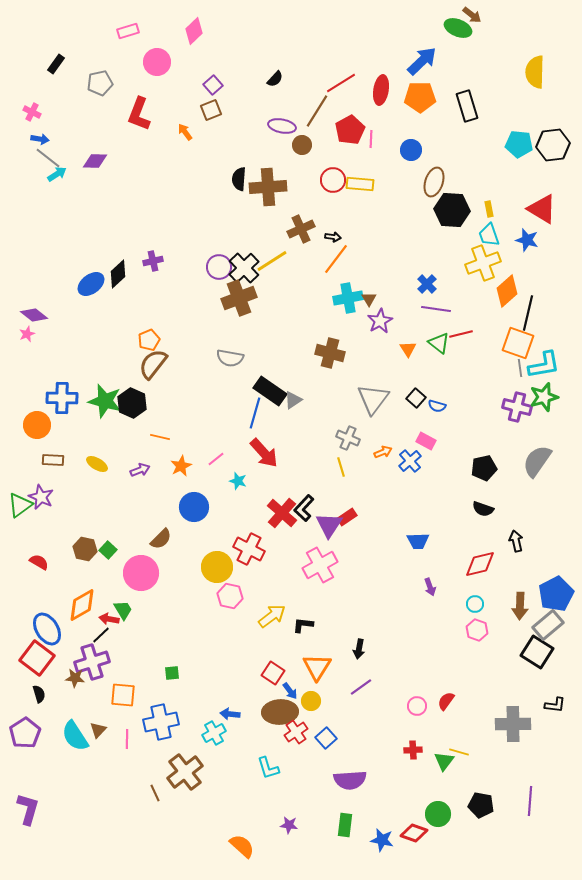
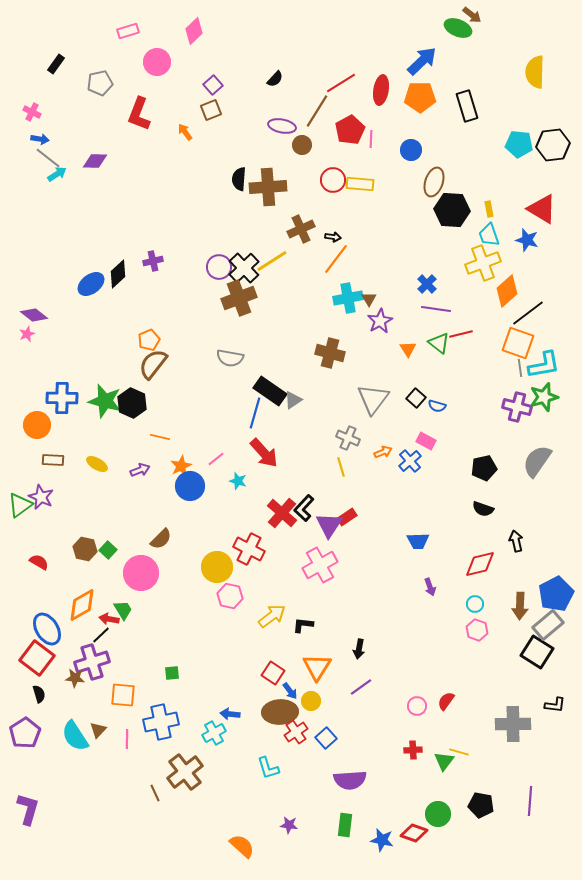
black line at (528, 313): rotated 40 degrees clockwise
blue circle at (194, 507): moved 4 px left, 21 px up
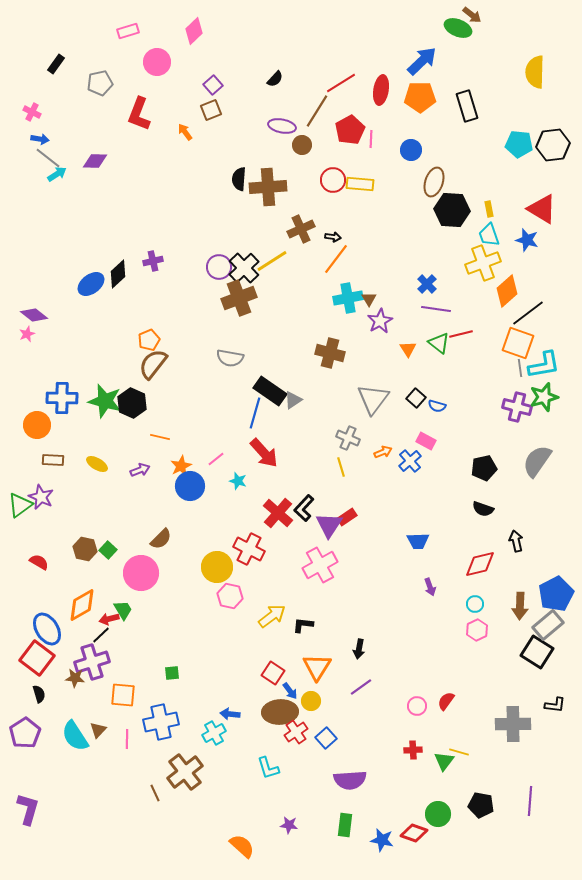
red cross at (282, 513): moved 4 px left
red arrow at (109, 619): rotated 24 degrees counterclockwise
pink hexagon at (477, 630): rotated 15 degrees clockwise
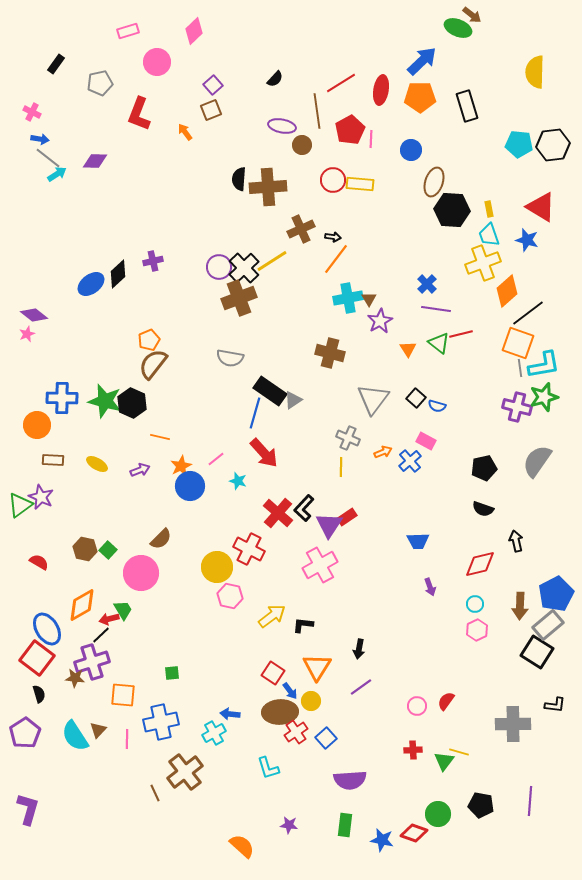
brown line at (317, 111): rotated 40 degrees counterclockwise
red triangle at (542, 209): moved 1 px left, 2 px up
yellow line at (341, 467): rotated 18 degrees clockwise
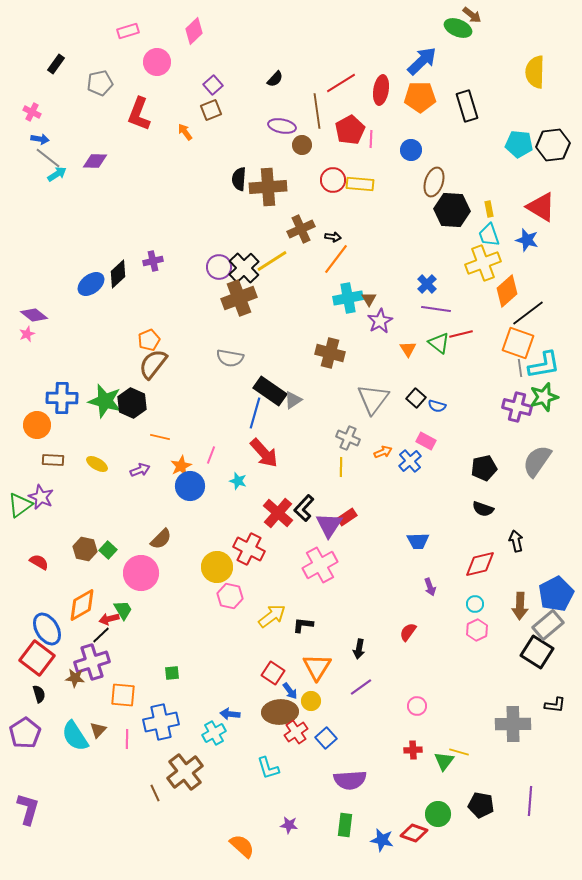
pink line at (216, 459): moved 5 px left, 4 px up; rotated 30 degrees counterclockwise
red semicircle at (446, 701): moved 38 px left, 69 px up
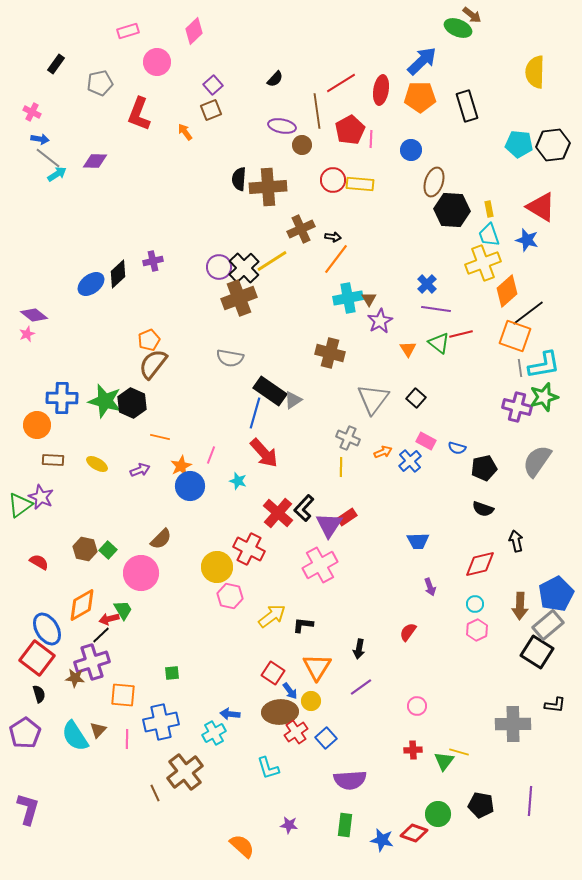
orange square at (518, 343): moved 3 px left, 7 px up
blue semicircle at (437, 406): moved 20 px right, 42 px down
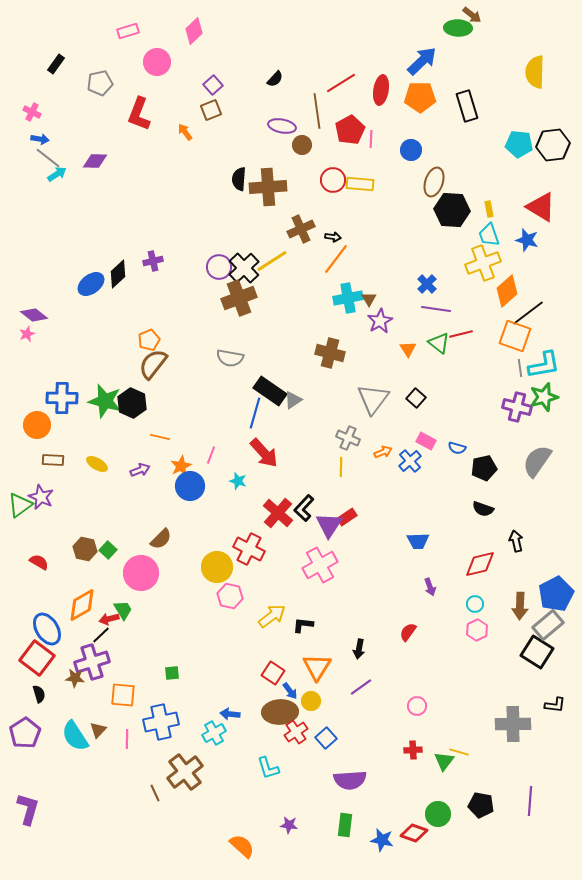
green ellipse at (458, 28): rotated 20 degrees counterclockwise
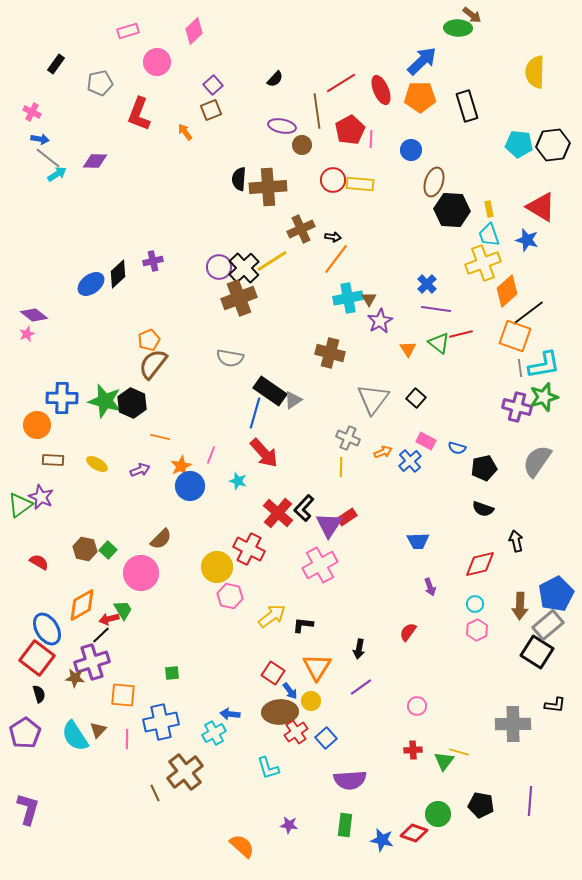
red ellipse at (381, 90): rotated 32 degrees counterclockwise
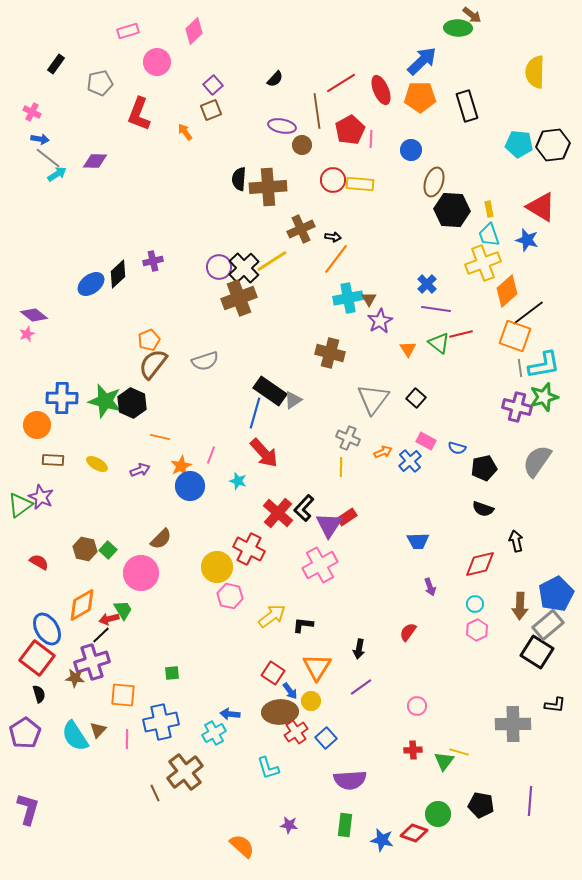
gray semicircle at (230, 358): moved 25 px left, 3 px down; rotated 28 degrees counterclockwise
